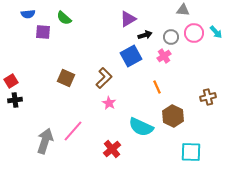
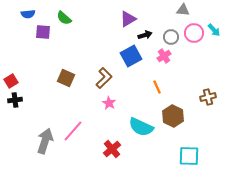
cyan arrow: moved 2 px left, 2 px up
cyan square: moved 2 px left, 4 px down
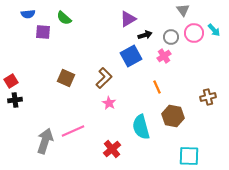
gray triangle: rotated 48 degrees clockwise
brown hexagon: rotated 15 degrees counterclockwise
cyan semicircle: rotated 50 degrees clockwise
pink line: rotated 25 degrees clockwise
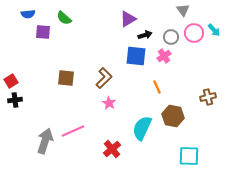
blue square: moved 5 px right; rotated 35 degrees clockwise
brown square: rotated 18 degrees counterclockwise
cyan semicircle: moved 1 px right, 1 px down; rotated 40 degrees clockwise
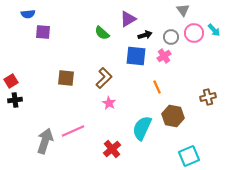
green semicircle: moved 38 px right, 15 px down
cyan square: rotated 25 degrees counterclockwise
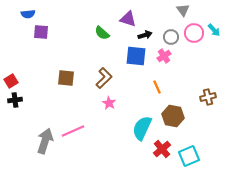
purple triangle: rotated 48 degrees clockwise
purple square: moved 2 px left
red cross: moved 50 px right
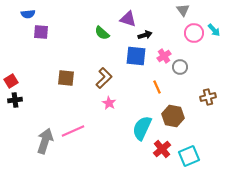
gray circle: moved 9 px right, 30 px down
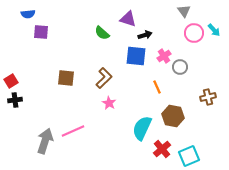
gray triangle: moved 1 px right, 1 px down
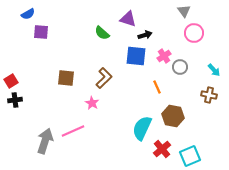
blue semicircle: rotated 24 degrees counterclockwise
cyan arrow: moved 40 px down
brown cross: moved 1 px right, 2 px up; rotated 28 degrees clockwise
pink star: moved 17 px left
cyan square: moved 1 px right
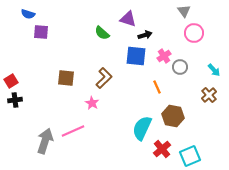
blue semicircle: rotated 48 degrees clockwise
brown cross: rotated 35 degrees clockwise
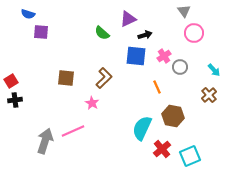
purple triangle: rotated 42 degrees counterclockwise
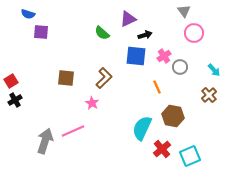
black cross: rotated 24 degrees counterclockwise
